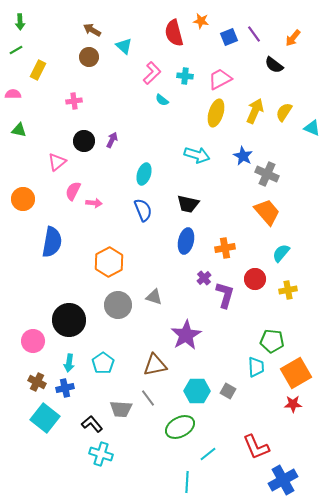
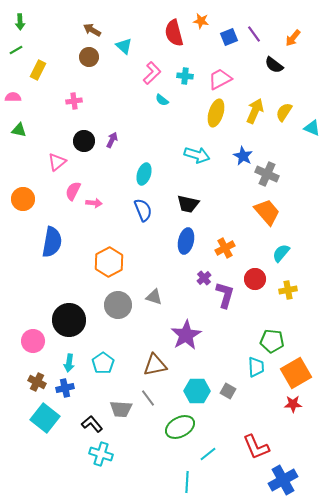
pink semicircle at (13, 94): moved 3 px down
orange cross at (225, 248): rotated 18 degrees counterclockwise
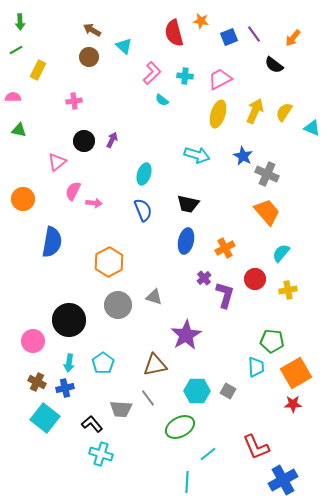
yellow ellipse at (216, 113): moved 2 px right, 1 px down
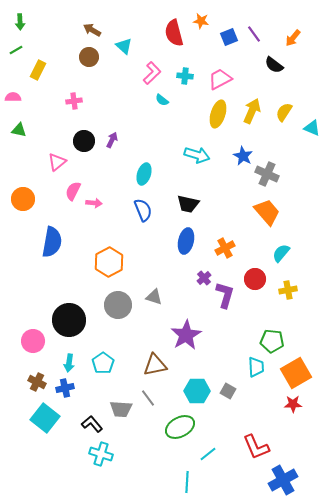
yellow arrow at (255, 111): moved 3 px left
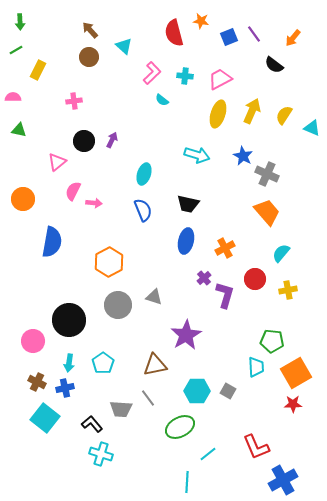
brown arrow at (92, 30): moved 2 px left; rotated 18 degrees clockwise
yellow semicircle at (284, 112): moved 3 px down
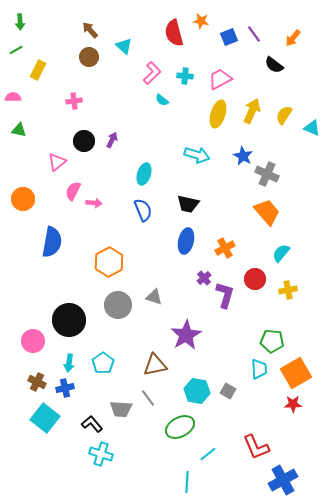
cyan trapezoid at (256, 367): moved 3 px right, 2 px down
cyan hexagon at (197, 391): rotated 10 degrees clockwise
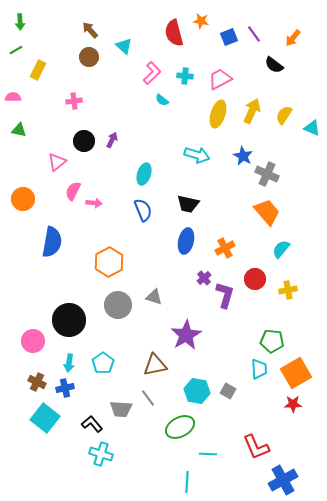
cyan semicircle at (281, 253): moved 4 px up
cyan line at (208, 454): rotated 42 degrees clockwise
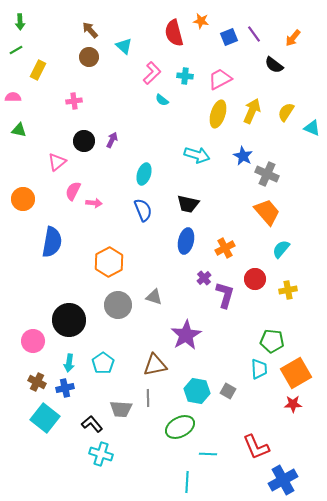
yellow semicircle at (284, 115): moved 2 px right, 3 px up
gray line at (148, 398): rotated 36 degrees clockwise
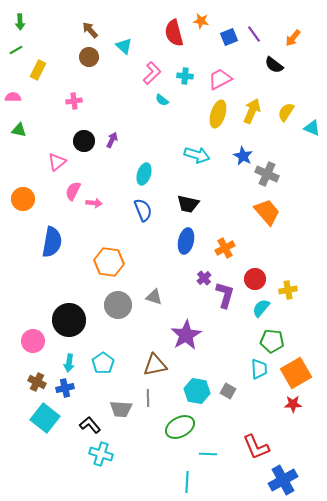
cyan semicircle at (281, 249): moved 20 px left, 59 px down
orange hexagon at (109, 262): rotated 24 degrees counterclockwise
black L-shape at (92, 424): moved 2 px left, 1 px down
